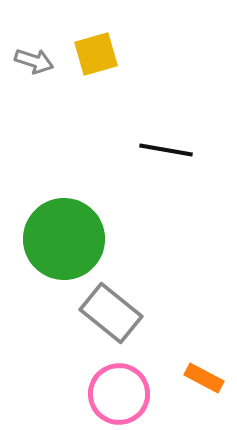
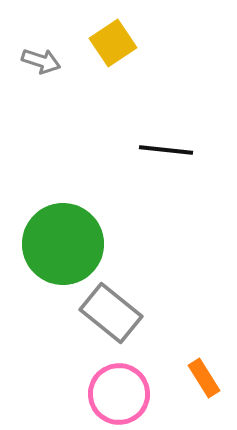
yellow square: moved 17 px right, 11 px up; rotated 18 degrees counterclockwise
gray arrow: moved 7 px right
black line: rotated 4 degrees counterclockwise
green circle: moved 1 px left, 5 px down
orange rectangle: rotated 30 degrees clockwise
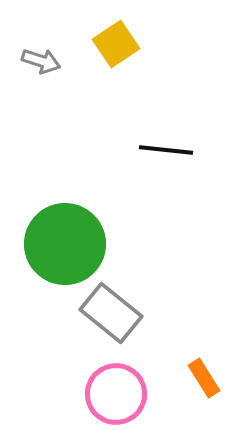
yellow square: moved 3 px right, 1 px down
green circle: moved 2 px right
pink circle: moved 3 px left
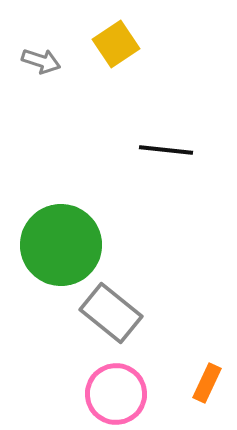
green circle: moved 4 px left, 1 px down
orange rectangle: moved 3 px right, 5 px down; rotated 57 degrees clockwise
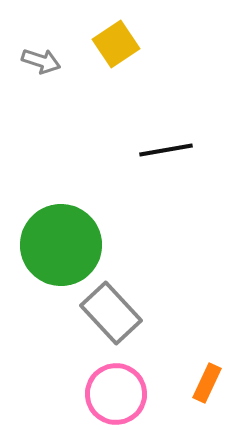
black line: rotated 16 degrees counterclockwise
gray rectangle: rotated 8 degrees clockwise
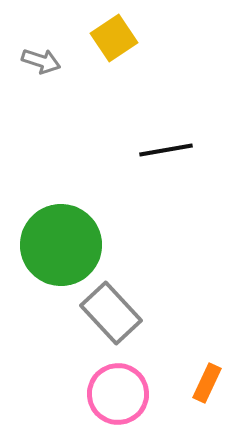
yellow square: moved 2 px left, 6 px up
pink circle: moved 2 px right
